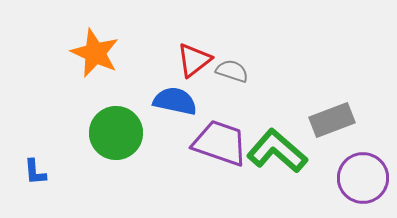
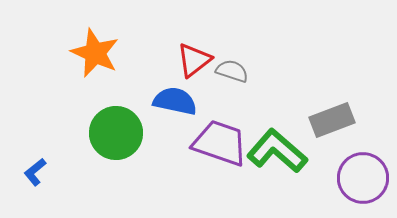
blue L-shape: rotated 56 degrees clockwise
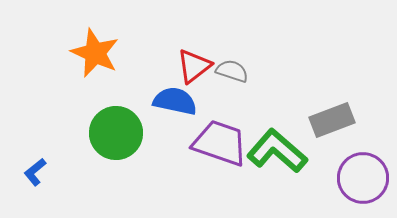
red triangle: moved 6 px down
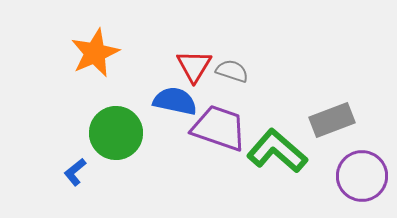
orange star: rotated 24 degrees clockwise
red triangle: rotated 21 degrees counterclockwise
purple trapezoid: moved 1 px left, 15 px up
blue L-shape: moved 40 px right
purple circle: moved 1 px left, 2 px up
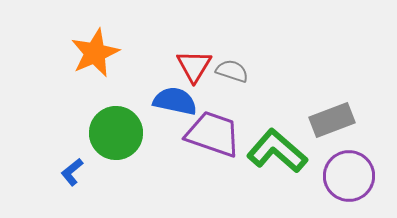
purple trapezoid: moved 6 px left, 6 px down
blue L-shape: moved 3 px left
purple circle: moved 13 px left
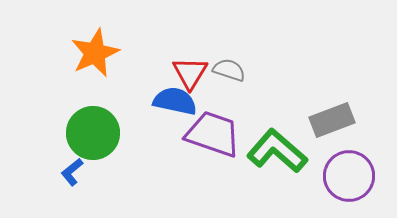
red triangle: moved 4 px left, 7 px down
gray semicircle: moved 3 px left, 1 px up
green circle: moved 23 px left
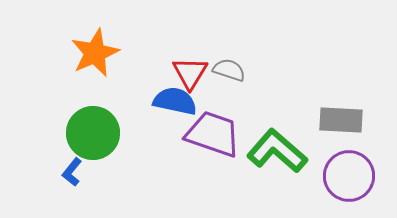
gray rectangle: moved 9 px right; rotated 24 degrees clockwise
blue L-shape: rotated 12 degrees counterclockwise
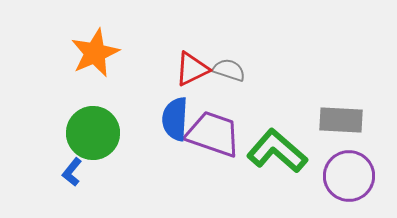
red triangle: moved 2 px right, 4 px up; rotated 33 degrees clockwise
blue semicircle: moved 18 px down; rotated 99 degrees counterclockwise
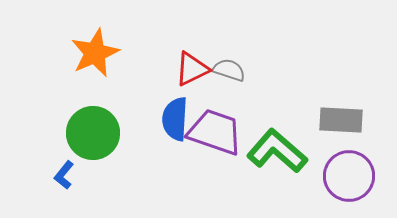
purple trapezoid: moved 2 px right, 2 px up
blue L-shape: moved 8 px left, 3 px down
